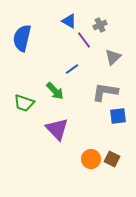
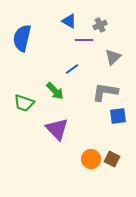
purple line: rotated 54 degrees counterclockwise
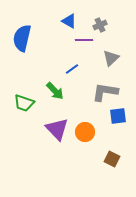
gray triangle: moved 2 px left, 1 px down
orange circle: moved 6 px left, 27 px up
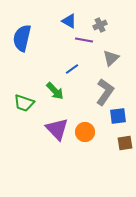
purple line: rotated 12 degrees clockwise
gray L-shape: rotated 116 degrees clockwise
brown square: moved 13 px right, 16 px up; rotated 35 degrees counterclockwise
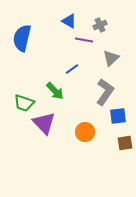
purple triangle: moved 13 px left, 6 px up
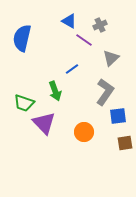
purple line: rotated 24 degrees clockwise
green arrow: rotated 24 degrees clockwise
orange circle: moved 1 px left
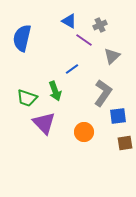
gray triangle: moved 1 px right, 2 px up
gray L-shape: moved 2 px left, 1 px down
green trapezoid: moved 3 px right, 5 px up
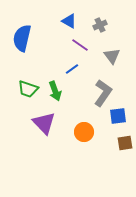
purple line: moved 4 px left, 5 px down
gray triangle: rotated 24 degrees counterclockwise
green trapezoid: moved 1 px right, 9 px up
